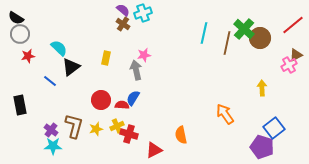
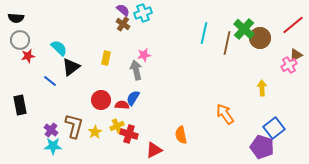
black semicircle: rotated 28 degrees counterclockwise
gray circle: moved 6 px down
yellow star: moved 1 px left, 3 px down; rotated 16 degrees counterclockwise
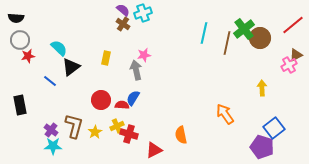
green cross: rotated 10 degrees clockwise
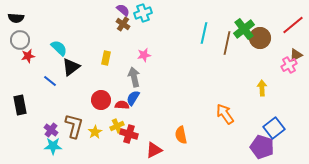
gray arrow: moved 2 px left, 7 px down
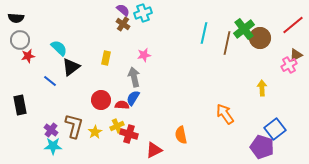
blue square: moved 1 px right, 1 px down
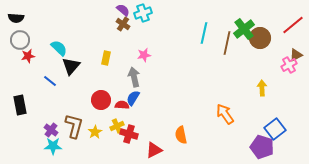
black triangle: moved 1 px up; rotated 12 degrees counterclockwise
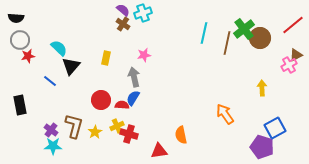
blue square: moved 1 px up; rotated 10 degrees clockwise
red triangle: moved 5 px right, 1 px down; rotated 18 degrees clockwise
